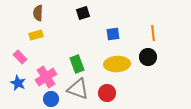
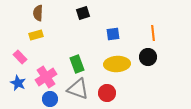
blue circle: moved 1 px left
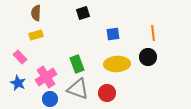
brown semicircle: moved 2 px left
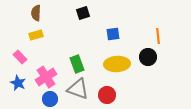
orange line: moved 5 px right, 3 px down
red circle: moved 2 px down
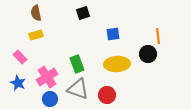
brown semicircle: rotated 14 degrees counterclockwise
black circle: moved 3 px up
pink cross: moved 1 px right
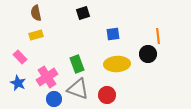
blue circle: moved 4 px right
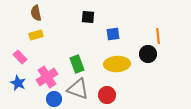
black square: moved 5 px right, 4 px down; rotated 24 degrees clockwise
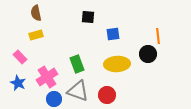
gray triangle: moved 2 px down
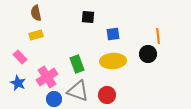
yellow ellipse: moved 4 px left, 3 px up
